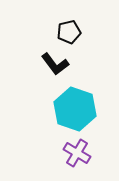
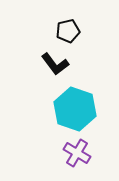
black pentagon: moved 1 px left, 1 px up
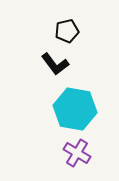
black pentagon: moved 1 px left
cyan hexagon: rotated 9 degrees counterclockwise
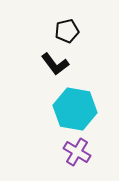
purple cross: moved 1 px up
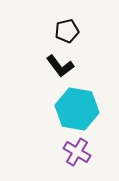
black L-shape: moved 5 px right, 2 px down
cyan hexagon: moved 2 px right
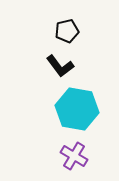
purple cross: moved 3 px left, 4 px down
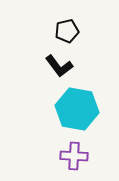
black L-shape: moved 1 px left
purple cross: rotated 28 degrees counterclockwise
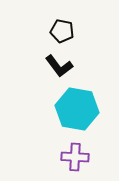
black pentagon: moved 5 px left; rotated 25 degrees clockwise
purple cross: moved 1 px right, 1 px down
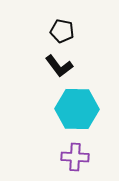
cyan hexagon: rotated 9 degrees counterclockwise
